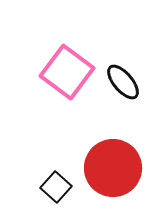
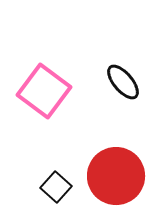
pink square: moved 23 px left, 19 px down
red circle: moved 3 px right, 8 px down
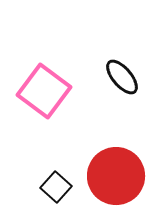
black ellipse: moved 1 px left, 5 px up
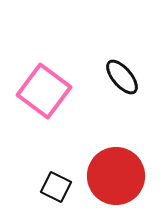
black square: rotated 16 degrees counterclockwise
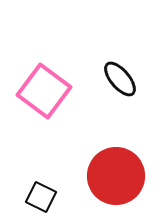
black ellipse: moved 2 px left, 2 px down
black square: moved 15 px left, 10 px down
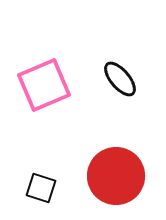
pink square: moved 6 px up; rotated 30 degrees clockwise
black square: moved 9 px up; rotated 8 degrees counterclockwise
